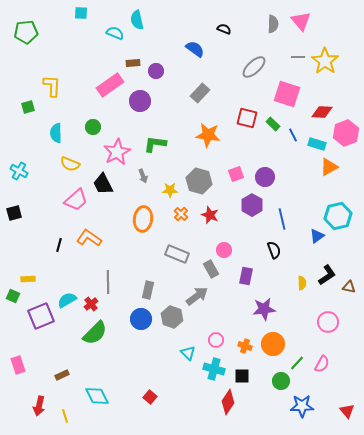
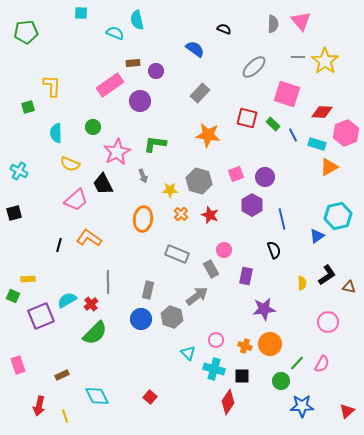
orange circle at (273, 344): moved 3 px left
red triangle at (347, 411): rotated 28 degrees clockwise
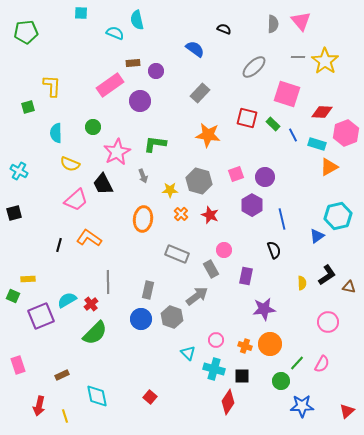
cyan diamond at (97, 396): rotated 15 degrees clockwise
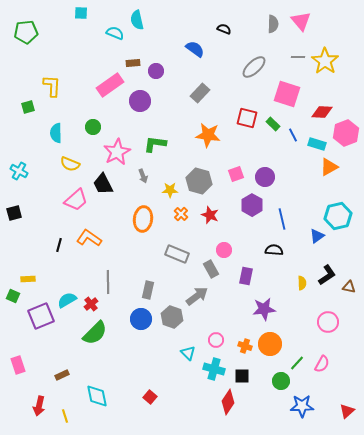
black semicircle at (274, 250): rotated 66 degrees counterclockwise
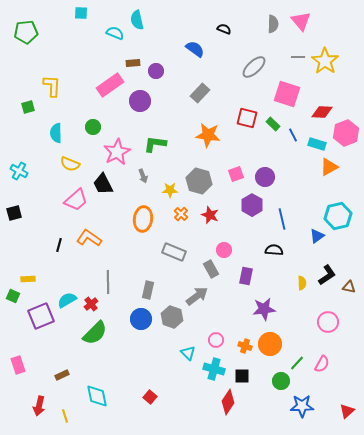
gray rectangle at (177, 254): moved 3 px left, 2 px up
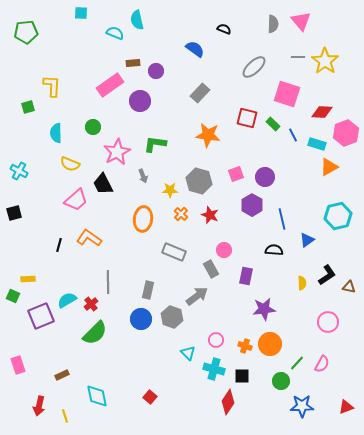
blue triangle at (317, 236): moved 10 px left, 4 px down
red triangle at (347, 411): moved 1 px left, 4 px up; rotated 21 degrees clockwise
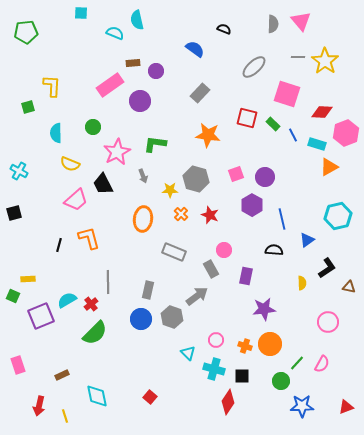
gray hexagon at (199, 181): moved 3 px left, 2 px up
orange L-shape at (89, 238): rotated 40 degrees clockwise
black L-shape at (327, 275): moved 7 px up
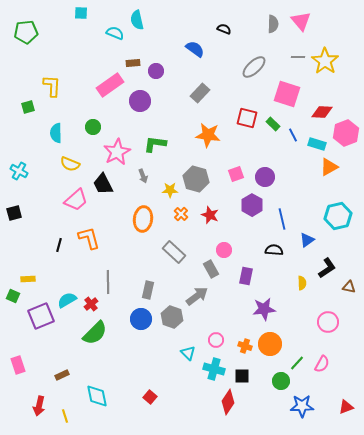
gray rectangle at (174, 252): rotated 20 degrees clockwise
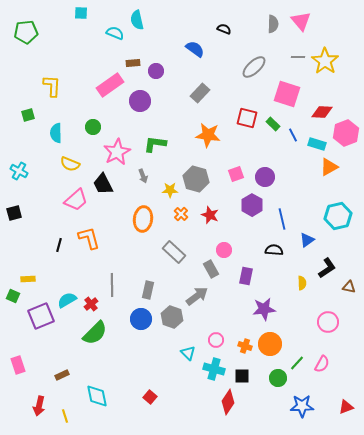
green square at (28, 107): moved 8 px down
gray line at (108, 282): moved 4 px right, 3 px down
green circle at (281, 381): moved 3 px left, 3 px up
